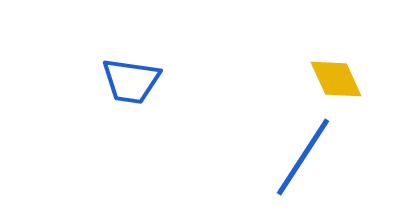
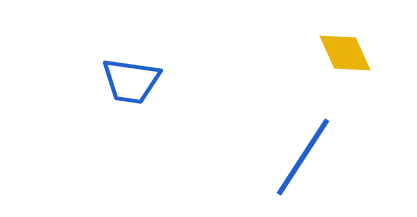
yellow diamond: moved 9 px right, 26 px up
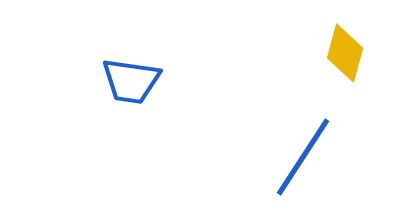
yellow diamond: rotated 40 degrees clockwise
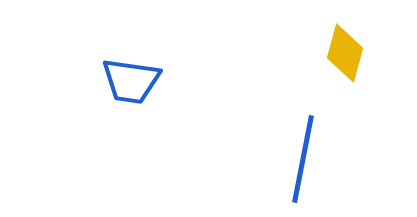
blue line: moved 2 px down; rotated 22 degrees counterclockwise
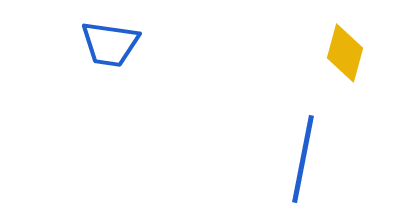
blue trapezoid: moved 21 px left, 37 px up
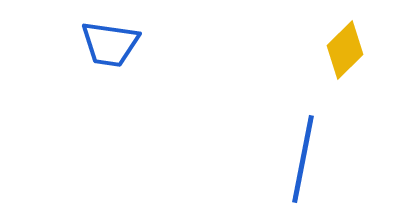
yellow diamond: moved 3 px up; rotated 30 degrees clockwise
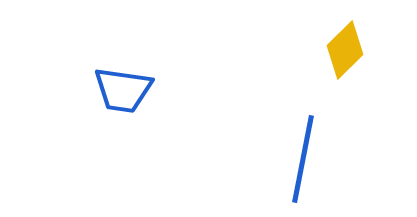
blue trapezoid: moved 13 px right, 46 px down
